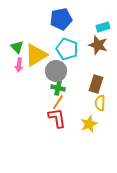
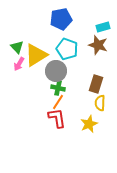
pink arrow: moved 1 px up; rotated 24 degrees clockwise
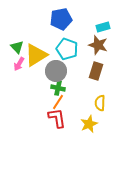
brown rectangle: moved 13 px up
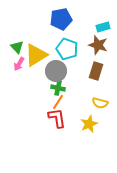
yellow semicircle: rotated 77 degrees counterclockwise
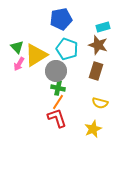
red L-shape: rotated 10 degrees counterclockwise
yellow star: moved 4 px right, 5 px down
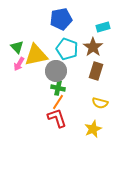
brown star: moved 5 px left, 2 px down; rotated 18 degrees clockwise
yellow triangle: rotated 20 degrees clockwise
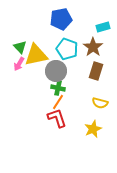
green triangle: moved 3 px right
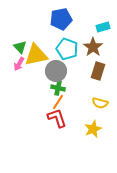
brown rectangle: moved 2 px right
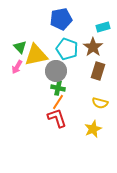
pink arrow: moved 2 px left, 3 px down
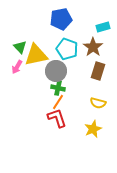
yellow semicircle: moved 2 px left
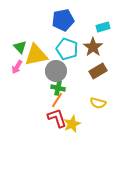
blue pentagon: moved 2 px right, 1 px down
brown rectangle: rotated 42 degrees clockwise
orange line: moved 1 px left, 2 px up
yellow star: moved 21 px left, 5 px up
